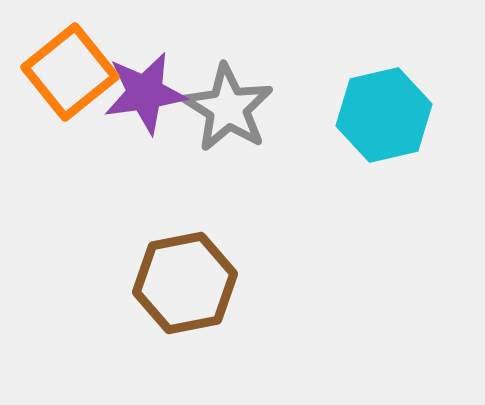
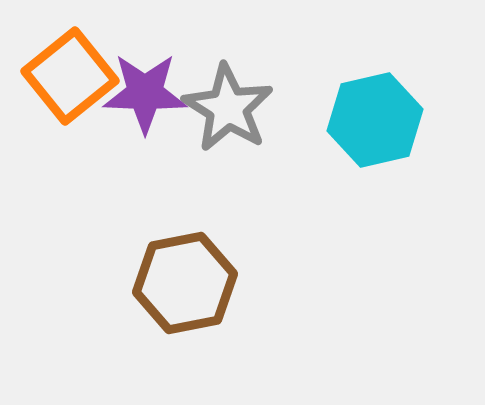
orange square: moved 4 px down
purple star: rotated 10 degrees clockwise
cyan hexagon: moved 9 px left, 5 px down
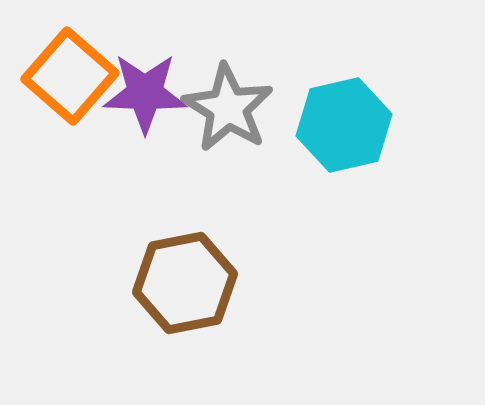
orange square: rotated 10 degrees counterclockwise
cyan hexagon: moved 31 px left, 5 px down
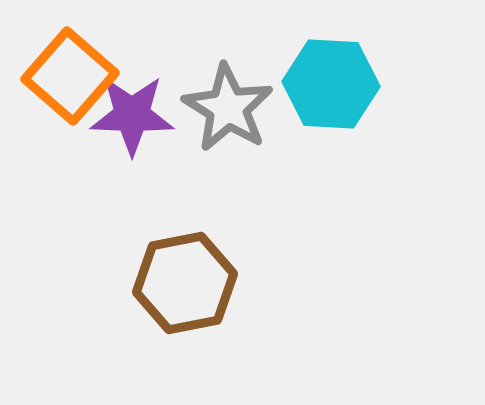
purple star: moved 13 px left, 22 px down
cyan hexagon: moved 13 px left, 41 px up; rotated 16 degrees clockwise
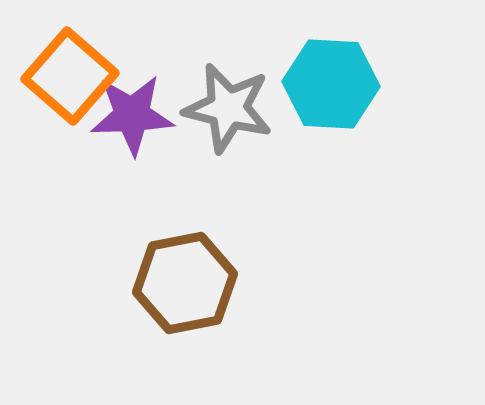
gray star: rotated 18 degrees counterclockwise
purple star: rotated 4 degrees counterclockwise
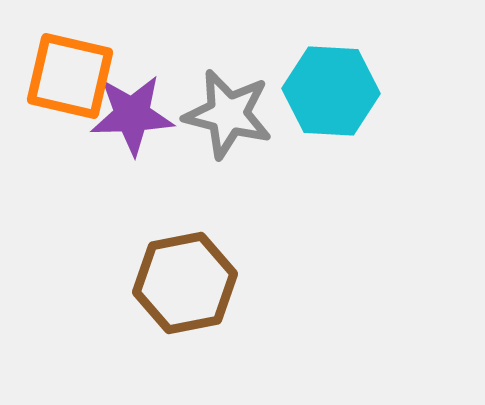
orange square: rotated 28 degrees counterclockwise
cyan hexagon: moved 7 px down
gray star: moved 6 px down
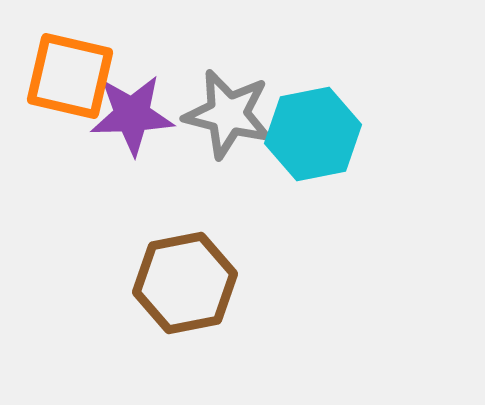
cyan hexagon: moved 18 px left, 43 px down; rotated 14 degrees counterclockwise
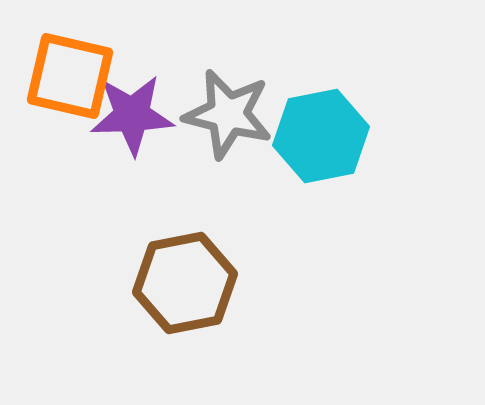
cyan hexagon: moved 8 px right, 2 px down
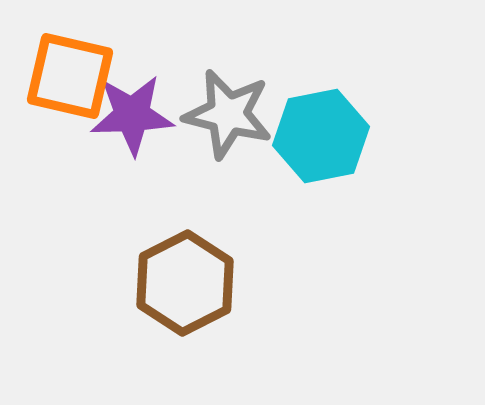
brown hexagon: rotated 16 degrees counterclockwise
